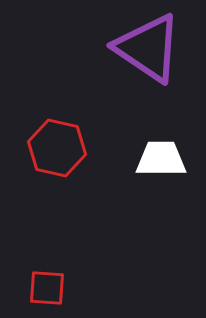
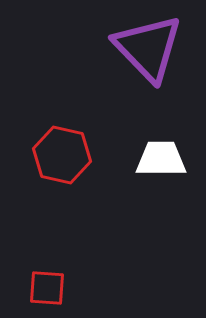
purple triangle: rotated 12 degrees clockwise
red hexagon: moved 5 px right, 7 px down
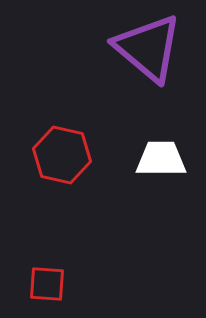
purple triangle: rotated 6 degrees counterclockwise
red square: moved 4 px up
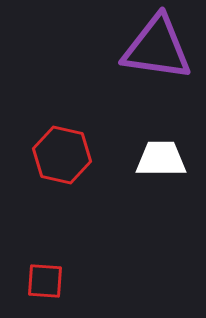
purple triangle: moved 9 px right; rotated 32 degrees counterclockwise
red square: moved 2 px left, 3 px up
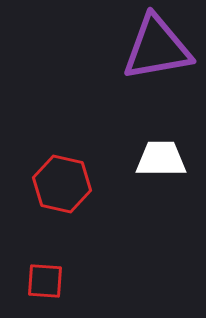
purple triangle: rotated 18 degrees counterclockwise
red hexagon: moved 29 px down
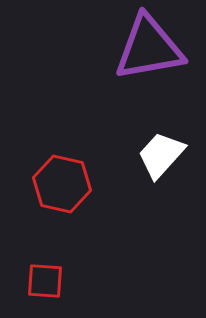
purple triangle: moved 8 px left
white trapezoid: moved 4 px up; rotated 48 degrees counterclockwise
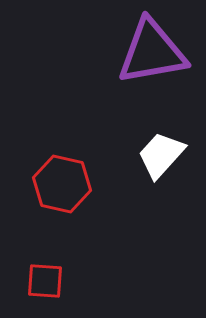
purple triangle: moved 3 px right, 4 px down
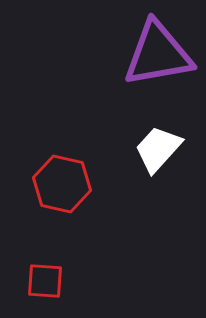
purple triangle: moved 6 px right, 2 px down
white trapezoid: moved 3 px left, 6 px up
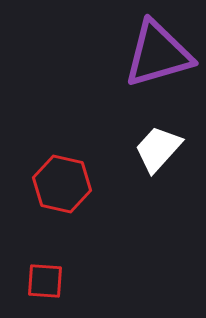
purple triangle: rotated 6 degrees counterclockwise
